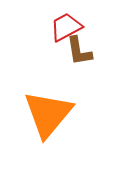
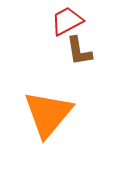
red trapezoid: moved 1 px right, 6 px up
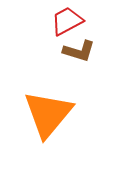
brown L-shape: rotated 64 degrees counterclockwise
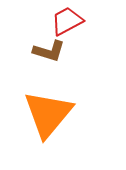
brown L-shape: moved 30 px left
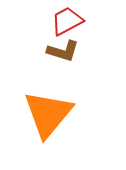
brown L-shape: moved 14 px right
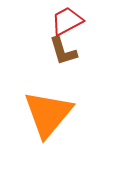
brown L-shape: rotated 56 degrees clockwise
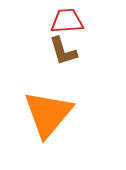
red trapezoid: rotated 24 degrees clockwise
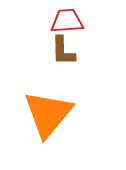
brown L-shape: rotated 16 degrees clockwise
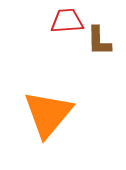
brown L-shape: moved 36 px right, 10 px up
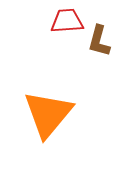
brown L-shape: rotated 16 degrees clockwise
